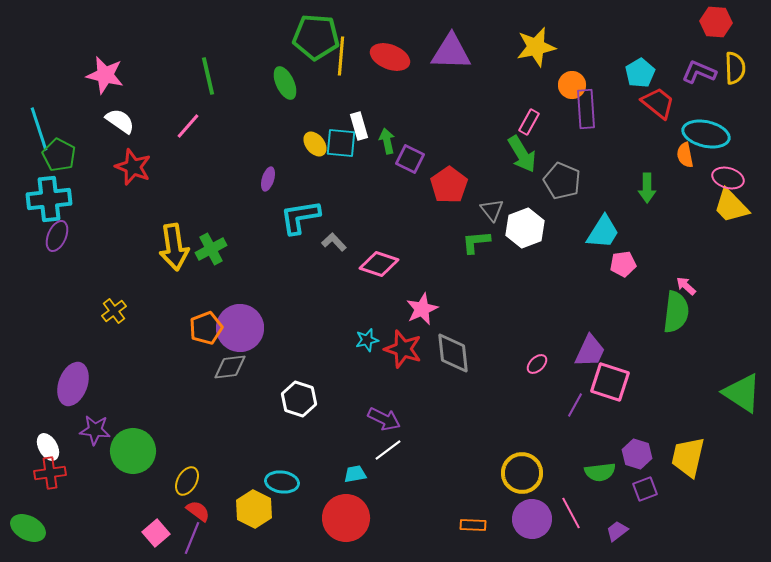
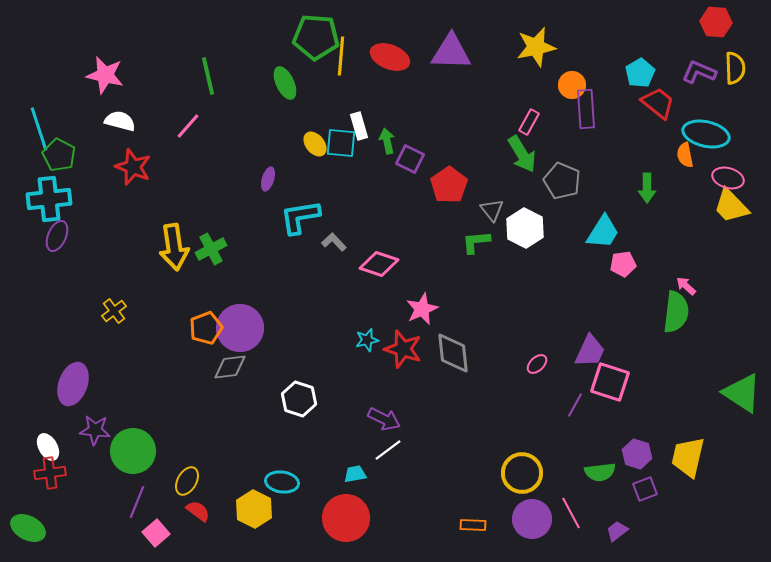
white semicircle at (120, 121): rotated 20 degrees counterclockwise
white hexagon at (525, 228): rotated 12 degrees counterclockwise
purple line at (192, 538): moved 55 px left, 36 px up
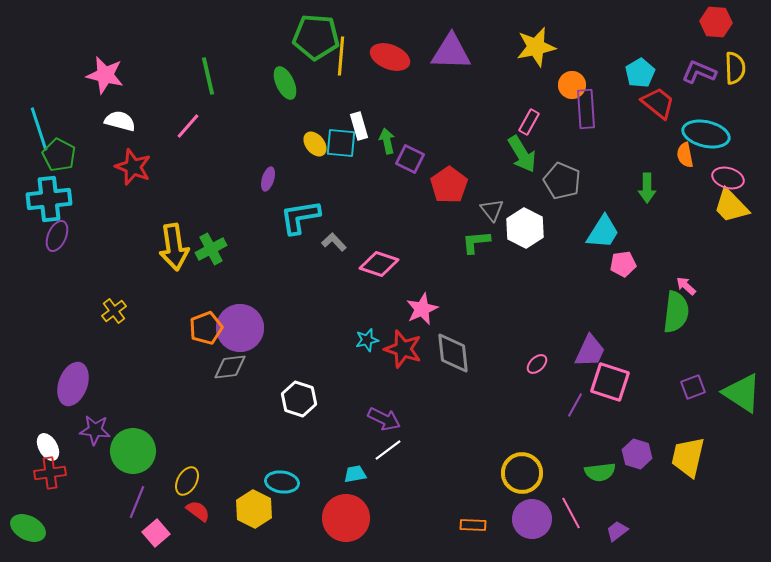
purple square at (645, 489): moved 48 px right, 102 px up
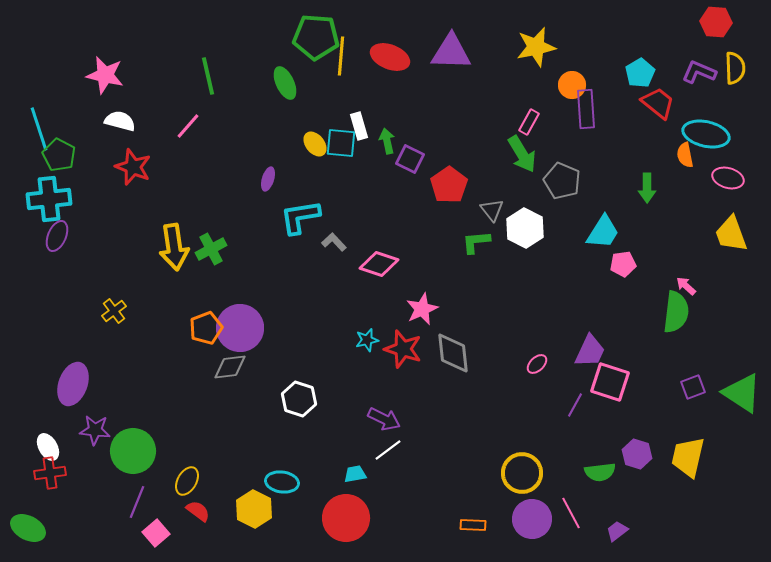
yellow trapezoid at (731, 206): moved 28 px down; rotated 24 degrees clockwise
